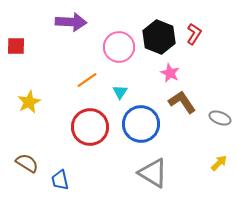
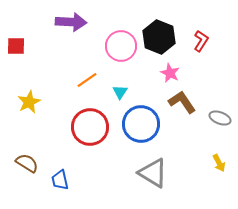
red L-shape: moved 7 px right, 7 px down
pink circle: moved 2 px right, 1 px up
yellow arrow: rotated 108 degrees clockwise
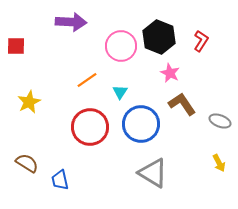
brown L-shape: moved 2 px down
gray ellipse: moved 3 px down
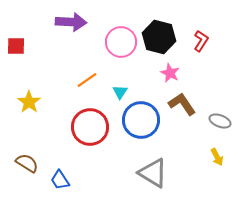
black hexagon: rotated 8 degrees counterclockwise
pink circle: moved 4 px up
yellow star: rotated 10 degrees counterclockwise
blue circle: moved 4 px up
yellow arrow: moved 2 px left, 6 px up
blue trapezoid: rotated 20 degrees counterclockwise
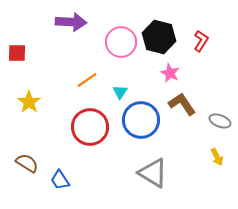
red square: moved 1 px right, 7 px down
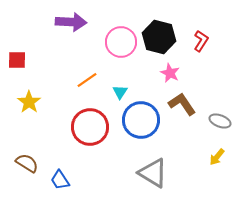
red square: moved 7 px down
yellow arrow: rotated 66 degrees clockwise
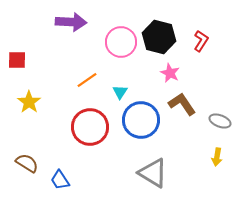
yellow arrow: rotated 30 degrees counterclockwise
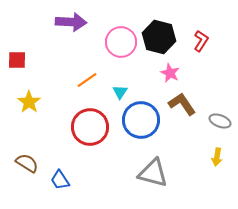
gray triangle: rotated 16 degrees counterclockwise
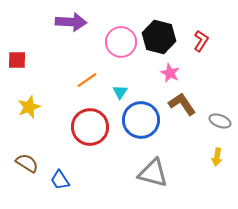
yellow star: moved 5 px down; rotated 15 degrees clockwise
